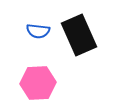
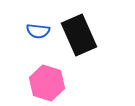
pink hexagon: moved 9 px right; rotated 20 degrees clockwise
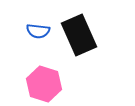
pink hexagon: moved 3 px left, 1 px down
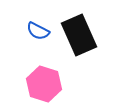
blue semicircle: rotated 20 degrees clockwise
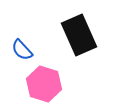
blue semicircle: moved 16 px left, 19 px down; rotated 20 degrees clockwise
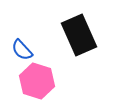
pink hexagon: moved 7 px left, 3 px up
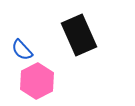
pink hexagon: rotated 16 degrees clockwise
